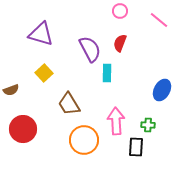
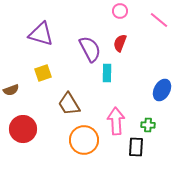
yellow square: moved 1 px left; rotated 24 degrees clockwise
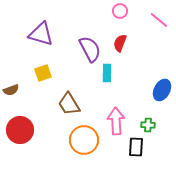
red circle: moved 3 px left, 1 px down
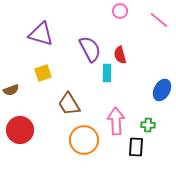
red semicircle: moved 12 px down; rotated 36 degrees counterclockwise
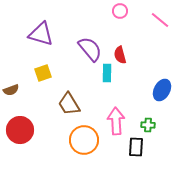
pink line: moved 1 px right
purple semicircle: rotated 12 degrees counterclockwise
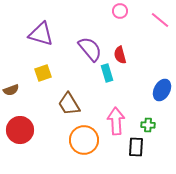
cyan rectangle: rotated 18 degrees counterclockwise
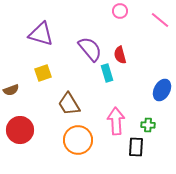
orange circle: moved 6 px left
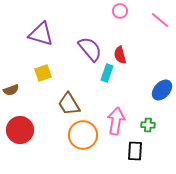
cyan rectangle: rotated 36 degrees clockwise
blue ellipse: rotated 15 degrees clockwise
pink arrow: rotated 12 degrees clockwise
orange circle: moved 5 px right, 5 px up
black rectangle: moved 1 px left, 4 px down
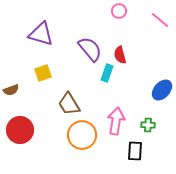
pink circle: moved 1 px left
orange circle: moved 1 px left
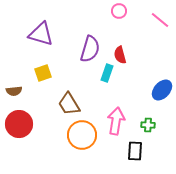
purple semicircle: rotated 56 degrees clockwise
brown semicircle: moved 3 px right, 1 px down; rotated 14 degrees clockwise
red circle: moved 1 px left, 6 px up
